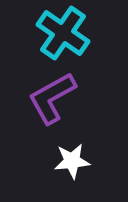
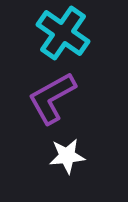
white star: moved 5 px left, 5 px up
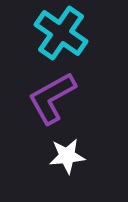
cyan cross: moved 2 px left
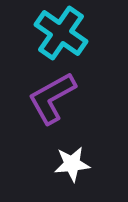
white star: moved 5 px right, 8 px down
